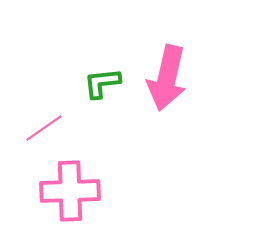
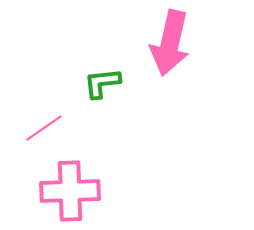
pink arrow: moved 3 px right, 35 px up
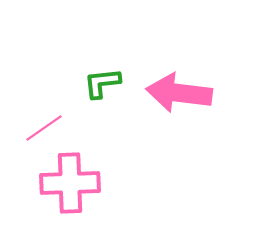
pink arrow: moved 9 px right, 50 px down; rotated 84 degrees clockwise
pink cross: moved 8 px up
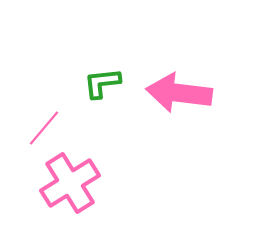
pink line: rotated 15 degrees counterclockwise
pink cross: rotated 30 degrees counterclockwise
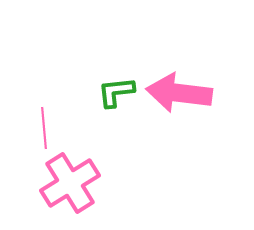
green L-shape: moved 14 px right, 9 px down
pink line: rotated 45 degrees counterclockwise
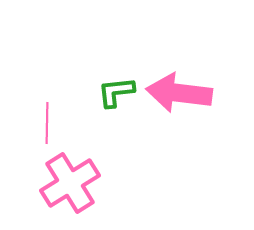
pink line: moved 3 px right, 5 px up; rotated 6 degrees clockwise
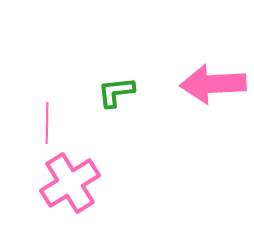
pink arrow: moved 34 px right, 9 px up; rotated 10 degrees counterclockwise
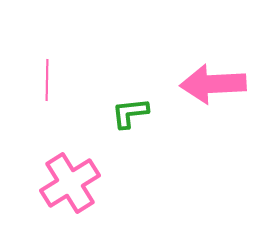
green L-shape: moved 14 px right, 21 px down
pink line: moved 43 px up
